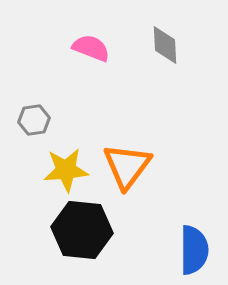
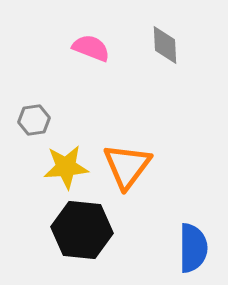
yellow star: moved 3 px up
blue semicircle: moved 1 px left, 2 px up
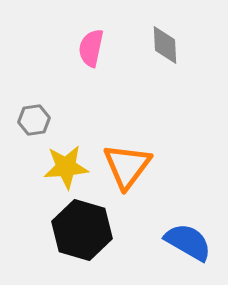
pink semicircle: rotated 99 degrees counterclockwise
black hexagon: rotated 10 degrees clockwise
blue semicircle: moved 5 px left, 6 px up; rotated 60 degrees counterclockwise
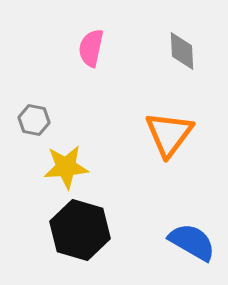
gray diamond: moved 17 px right, 6 px down
gray hexagon: rotated 20 degrees clockwise
orange triangle: moved 42 px right, 32 px up
black hexagon: moved 2 px left
blue semicircle: moved 4 px right
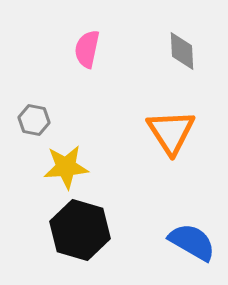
pink semicircle: moved 4 px left, 1 px down
orange triangle: moved 2 px right, 2 px up; rotated 10 degrees counterclockwise
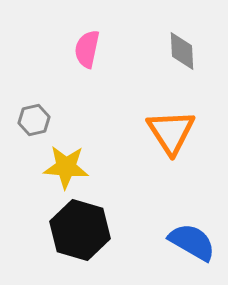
gray hexagon: rotated 24 degrees counterclockwise
yellow star: rotated 9 degrees clockwise
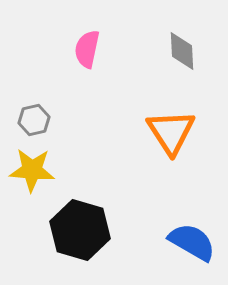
yellow star: moved 34 px left, 3 px down
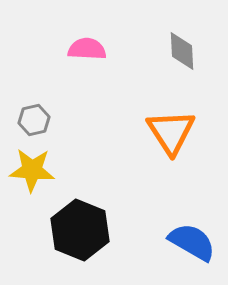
pink semicircle: rotated 81 degrees clockwise
black hexagon: rotated 6 degrees clockwise
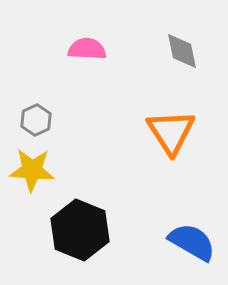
gray diamond: rotated 9 degrees counterclockwise
gray hexagon: moved 2 px right; rotated 12 degrees counterclockwise
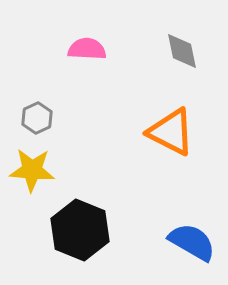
gray hexagon: moved 1 px right, 2 px up
orange triangle: rotated 30 degrees counterclockwise
